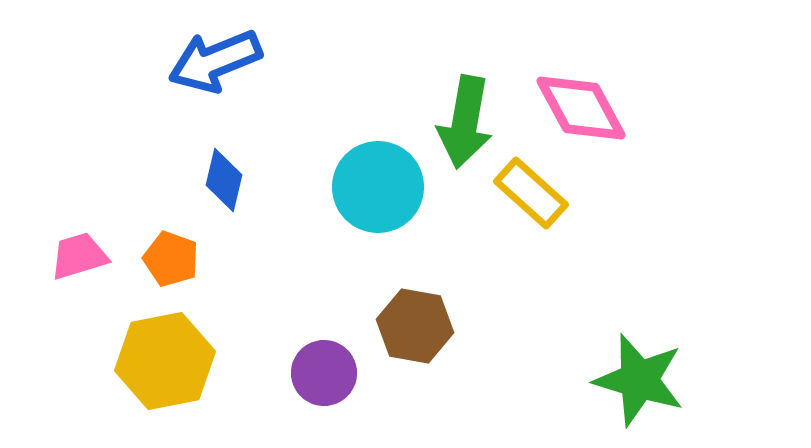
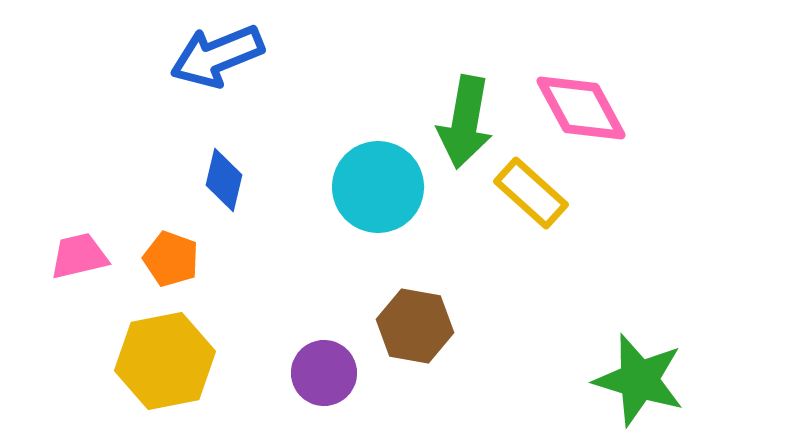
blue arrow: moved 2 px right, 5 px up
pink trapezoid: rotated 4 degrees clockwise
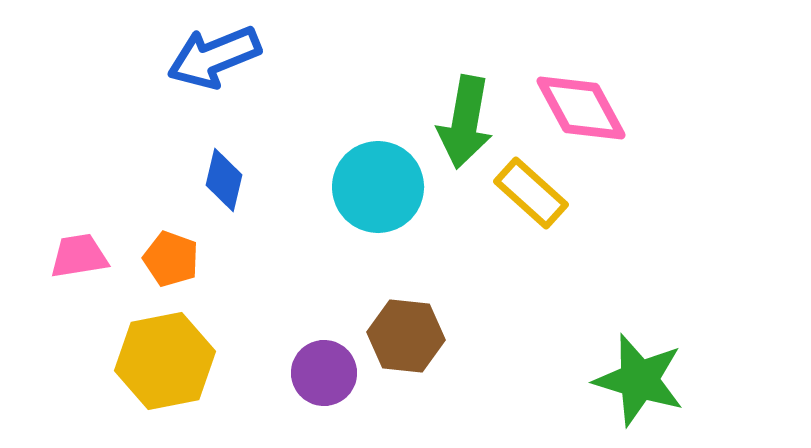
blue arrow: moved 3 px left, 1 px down
pink trapezoid: rotated 4 degrees clockwise
brown hexagon: moved 9 px left, 10 px down; rotated 4 degrees counterclockwise
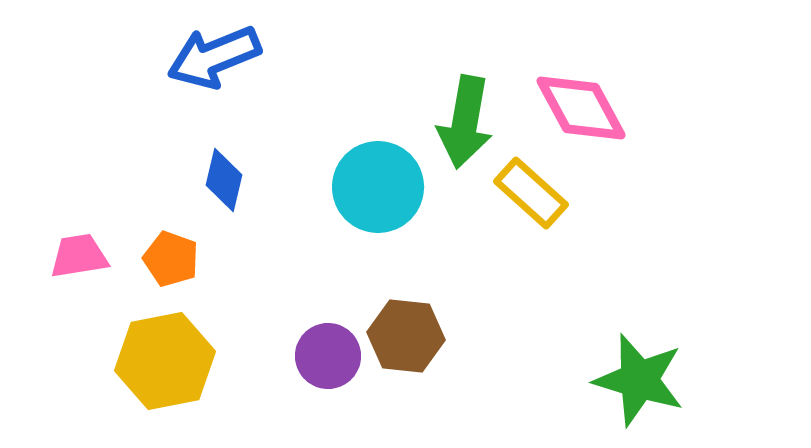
purple circle: moved 4 px right, 17 px up
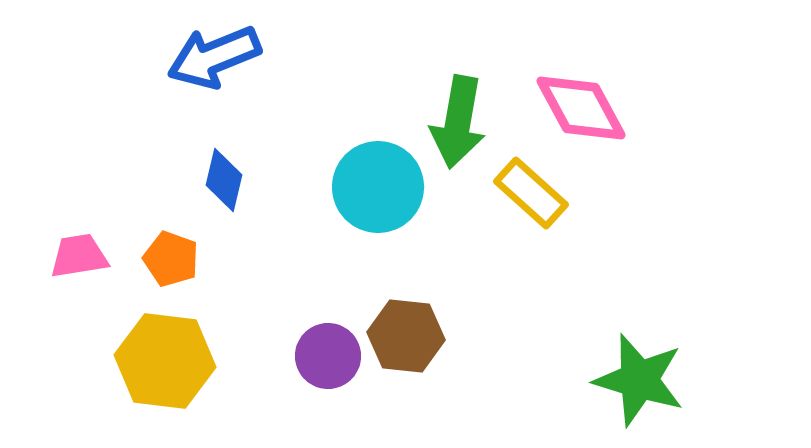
green arrow: moved 7 px left
yellow hexagon: rotated 18 degrees clockwise
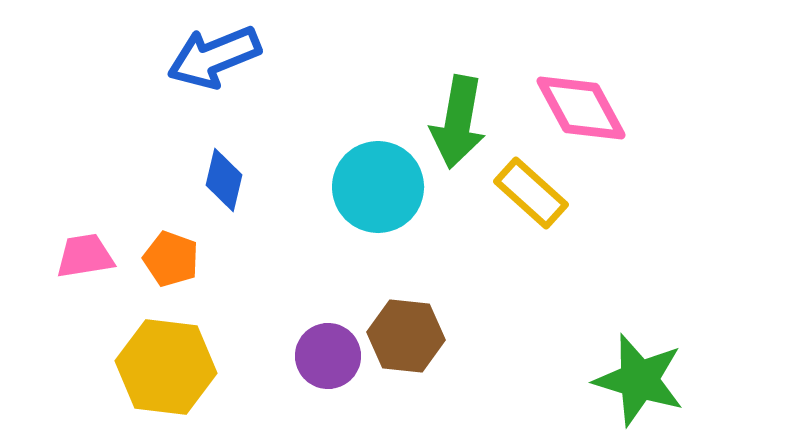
pink trapezoid: moved 6 px right
yellow hexagon: moved 1 px right, 6 px down
